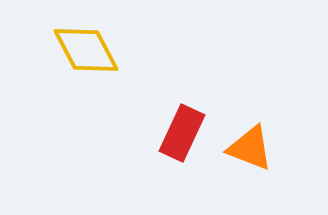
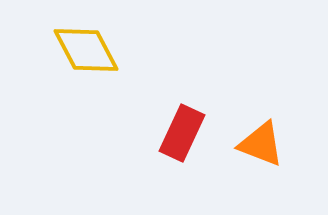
orange triangle: moved 11 px right, 4 px up
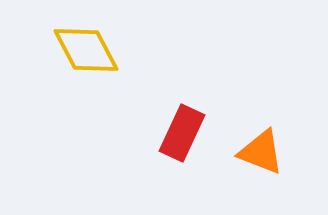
orange triangle: moved 8 px down
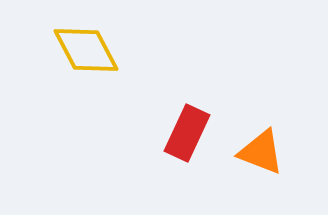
red rectangle: moved 5 px right
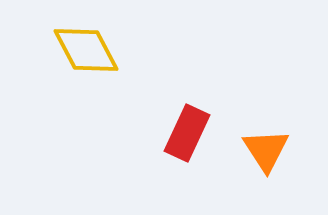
orange triangle: moved 5 px right, 2 px up; rotated 36 degrees clockwise
